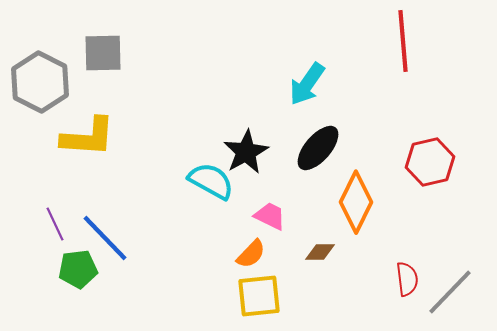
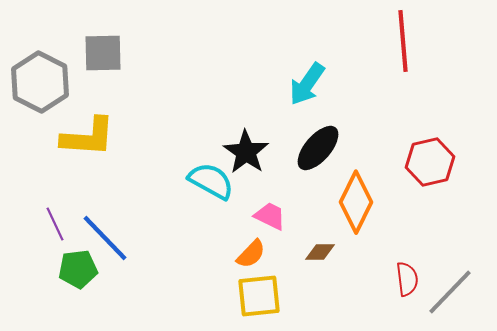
black star: rotated 9 degrees counterclockwise
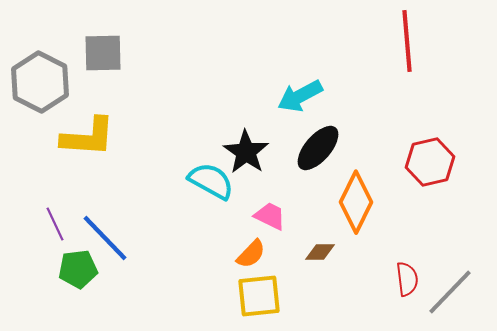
red line: moved 4 px right
cyan arrow: moved 7 px left, 12 px down; rotated 27 degrees clockwise
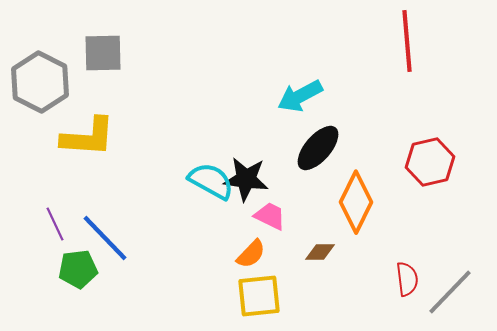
black star: moved 27 px down; rotated 27 degrees counterclockwise
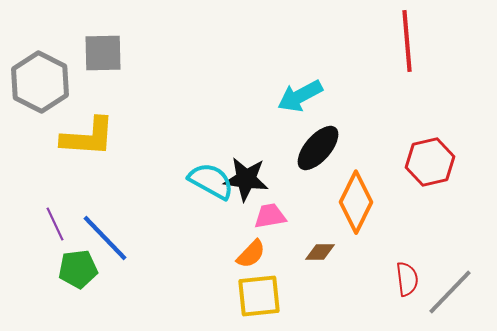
pink trapezoid: rotated 36 degrees counterclockwise
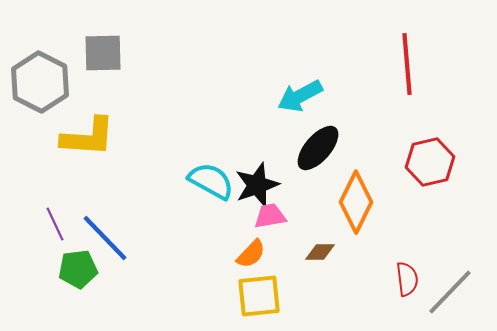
red line: moved 23 px down
black star: moved 11 px right, 6 px down; rotated 27 degrees counterclockwise
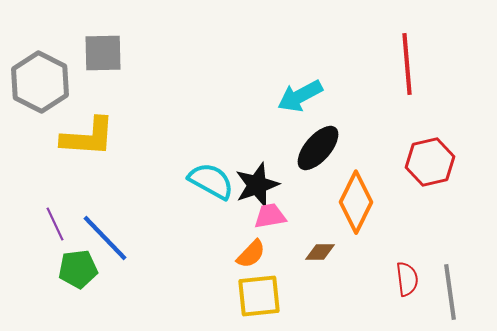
gray line: rotated 52 degrees counterclockwise
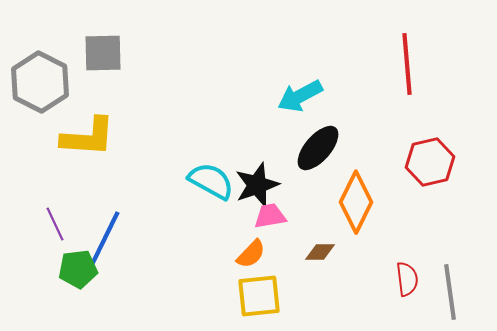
blue line: rotated 70 degrees clockwise
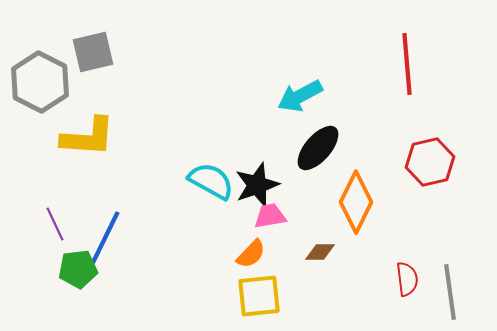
gray square: moved 10 px left, 1 px up; rotated 12 degrees counterclockwise
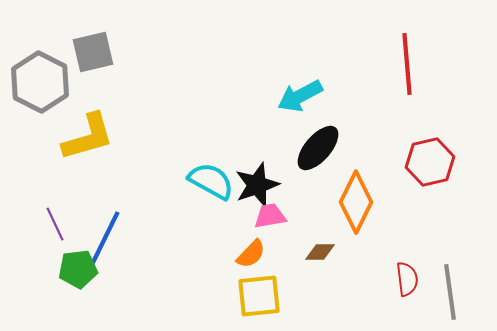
yellow L-shape: rotated 20 degrees counterclockwise
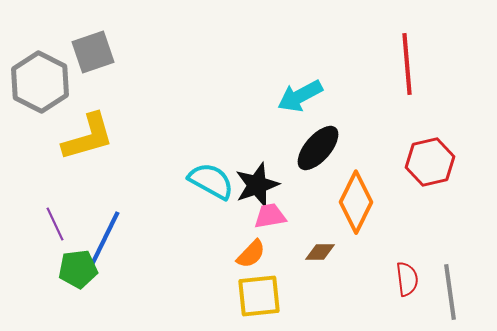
gray square: rotated 6 degrees counterclockwise
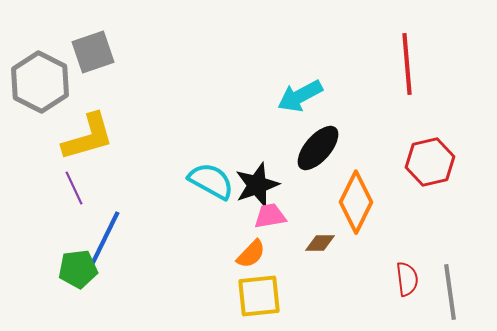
purple line: moved 19 px right, 36 px up
brown diamond: moved 9 px up
